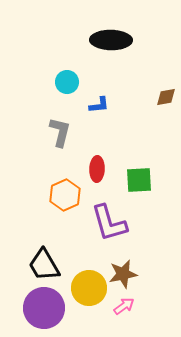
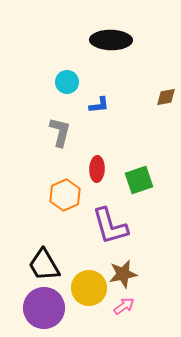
green square: rotated 16 degrees counterclockwise
purple L-shape: moved 1 px right, 3 px down
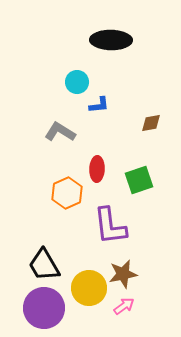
cyan circle: moved 10 px right
brown diamond: moved 15 px left, 26 px down
gray L-shape: rotated 72 degrees counterclockwise
orange hexagon: moved 2 px right, 2 px up
purple L-shape: rotated 9 degrees clockwise
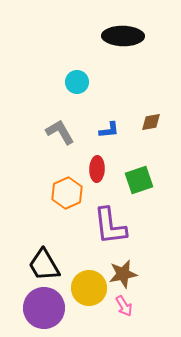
black ellipse: moved 12 px right, 4 px up
blue L-shape: moved 10 px right, 25 px down
brown diamond: moved 1 px up
gray L-shape: rotated 28 degrees clockwise
pink arrow: rotated 95 degrees clockwise
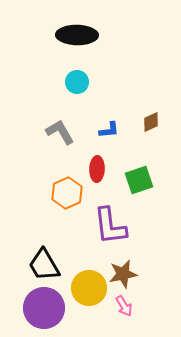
black ellipse: moved 46 px left, 1 px up
brown diamond: rotated 15 degrees counterclockwise
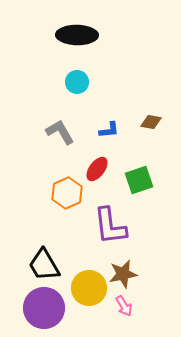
brown diamond: rotated 35 degrees clockwise
red ellipse: rotated 35 degrees clockwise
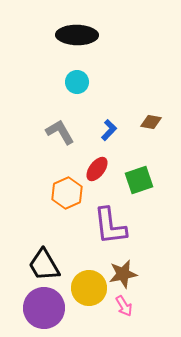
blue L-shape: rotated 40 degrees counterclockwise
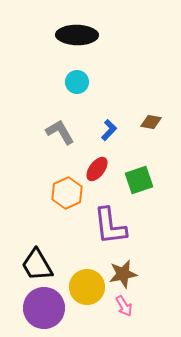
black trapezoid: moved 7 px left
yellow circle: moved 2 px left, 1 px up
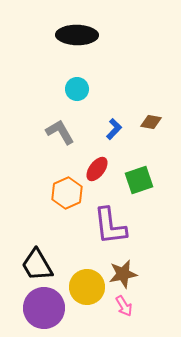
cyan circle: moved 7 px down
blue L-shape: moved 5 px right, 1 px up
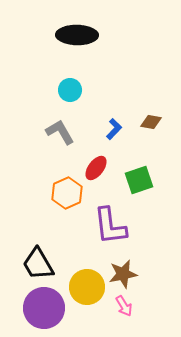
cyan circle: moved 7 px left, 1 px down
red ellipse: moved 1 px left, 1 px up
black trapezoid: moved 1 px right, 1 px up
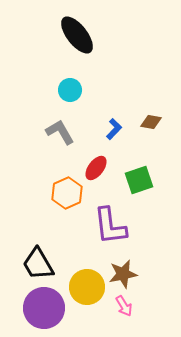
black ellipse: rotated 51 degrees clockwise
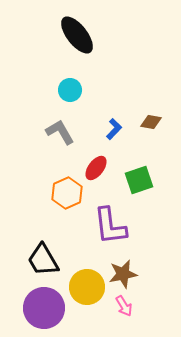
black trapezoid: moved 5 px right, 4 px up
